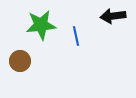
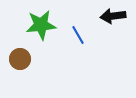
blue line: moved 2 px right, 1 px up; rotated 18 degrees counterclockwise
brown circle: moved 2 px up
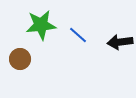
black arrow: moved 7 px right, 26 px down
blue line: rotated 18 degrees counterclockwise
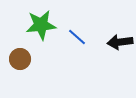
blue line: moved 1 px left, 2 px down
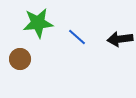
green star: moved 3 px left, 2 px up
black arrow: moved 3 px up
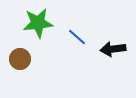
black arrow: moved 7 px left, 10 px down
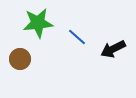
black arrow: rotated 20 degrees counterclockwise
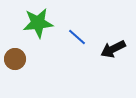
brown circle: moved 5 px left
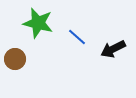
green star: rotated 20 degrees clockwise
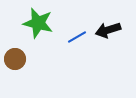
blue line: rotated 72 degrees counterclockwise
black arrow: moved 5 px left, 19 px up; rotated 10 degrees clockwise
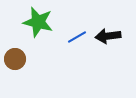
green star: moved 1 px up
black arrow: moved 6 px down; rotated 10 degrees clockwise
